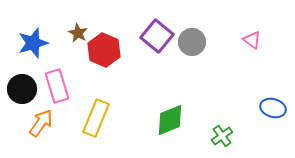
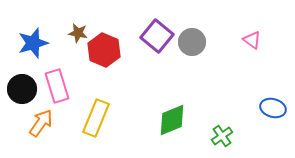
brown star: rotated 18 degrees counterclockwise
green diamond: moved 2 px right
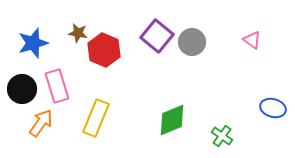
green cross: rotated 20 degrees counterclockwise
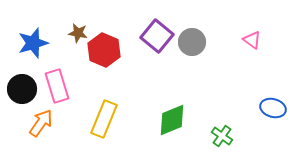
yellow rectangle: moved 8 px right, 1 px down
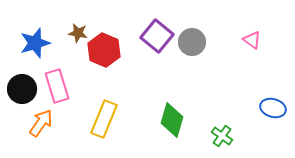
blue star: moved 2 px right
green diamond: rotated 52 degrees counterclockwise
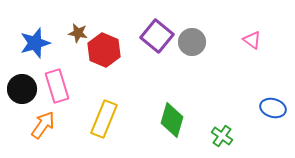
orange arrow: moved 2 px right, 2 px down
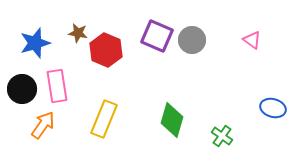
purple square: rotated 16 degrees counterclockwise
gray circle: moved 2 px up
red hexagon: moved 2 px right
pink rectangle: rotated 8 degrees clockwise
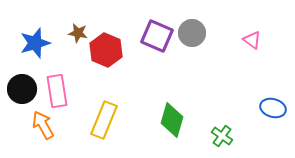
gray circle: moved 7 px up
pink rectangle: moved 5 px down
yellow rectangle: moved 1 px down
orange arrow: rotated 64 degrees counterclockwise
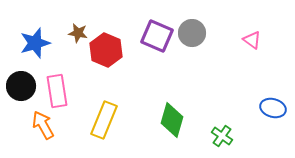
black circle: moved 1 px left, 3 px up
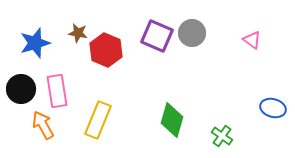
black circle: moved 3 px down
yellow rectangle: moved 6 px left
